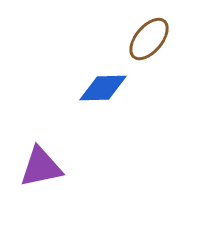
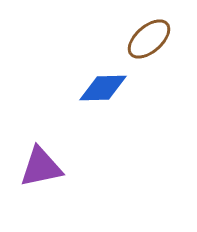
brown ellipse: rotated 9 degrees clockwise
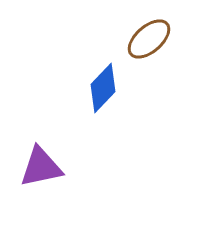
blue diamond: rotated 45 degrees counterclockwise
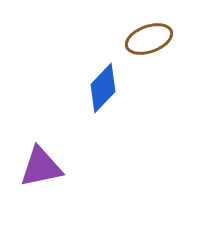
brown ellipse: rotated 21 degrees clockwise
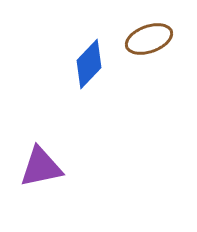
blue diamond: moved 14 px left, 24 px up
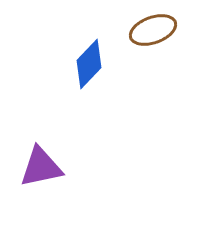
brown ellipse: moved 4 px right, 9 px up
